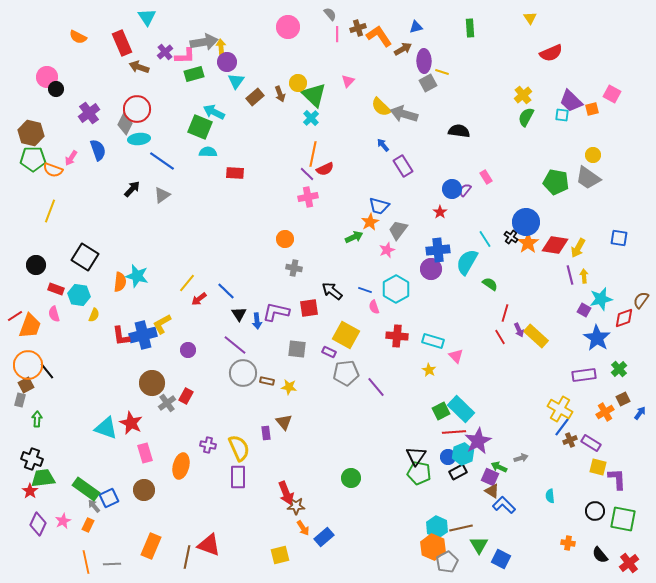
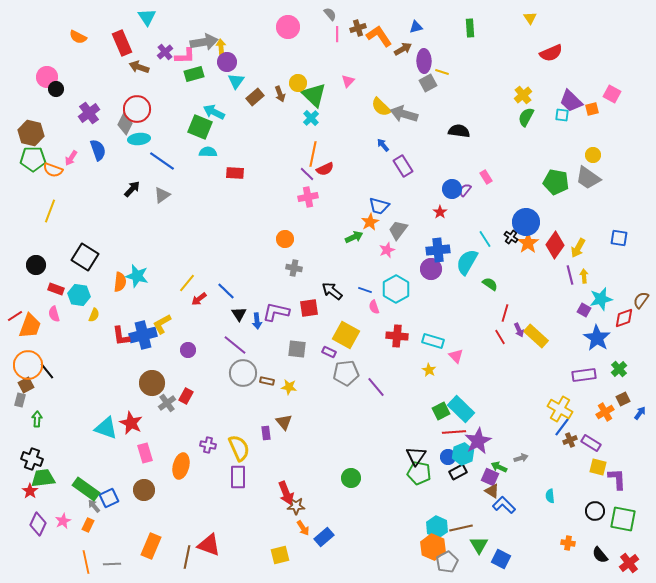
red diamond at (555, 245): rotated 64 degrees counterclockwise
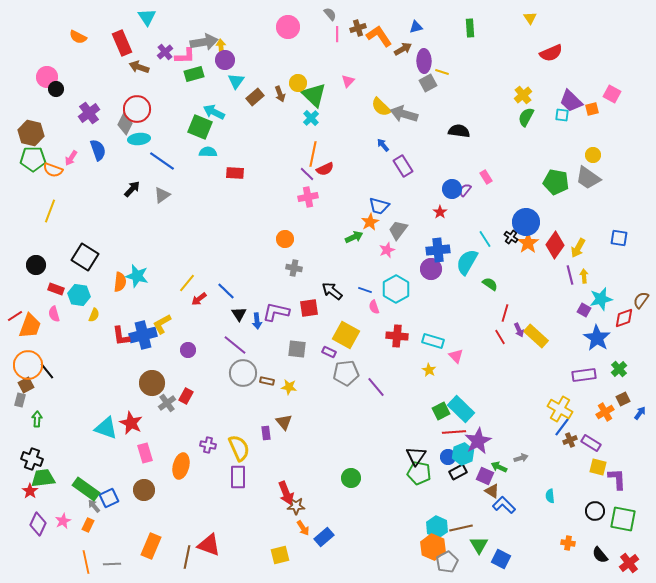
purple circle at (227, 62): moved 2 px left, 2 px up
purple square at (490, 477): moved 5 px left, 1 px up
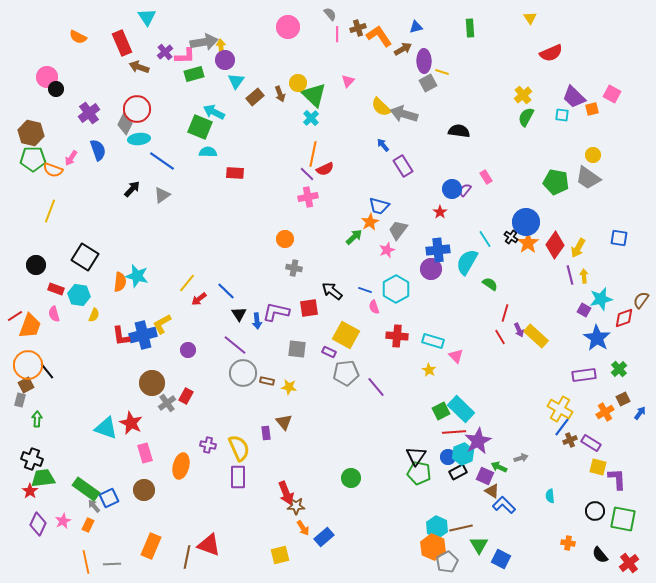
purple trapezoid at (571, 101): moved 3 px right, 4 px up
green arrow at (354, 237): rotated 18 degrees counterclockwise
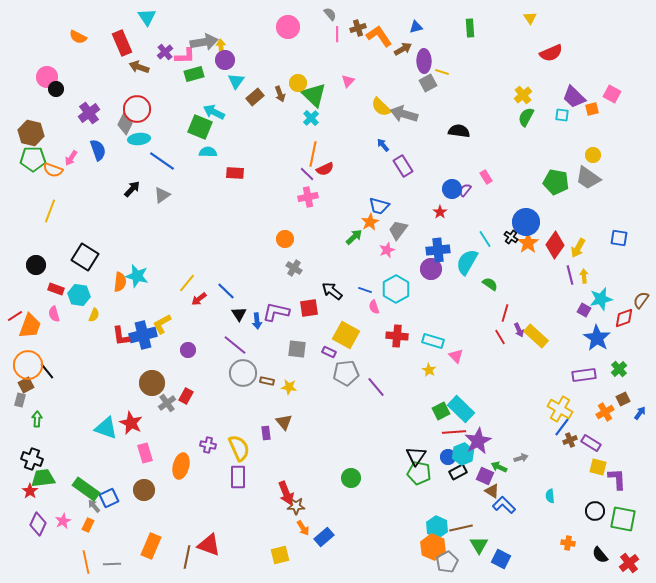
gray cross at (294, 268): rotated 21 degrees clockwise
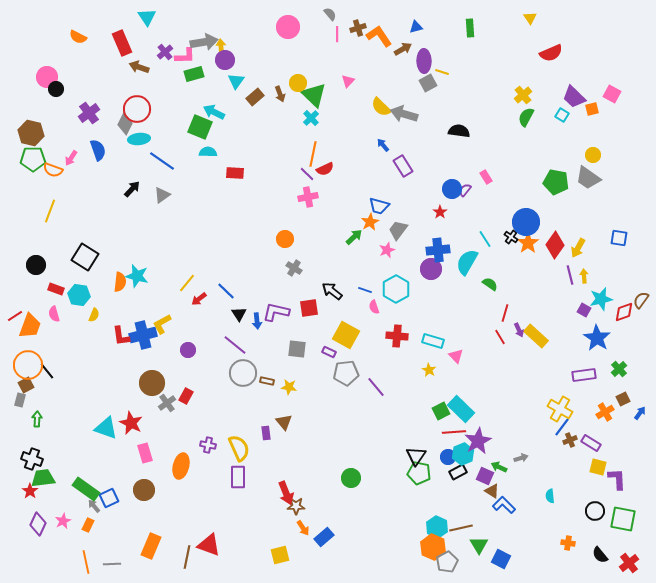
cyan square at (562, 115): rotated 24 degrees clockwise
red diamond at (624, 318): moved 6 px up
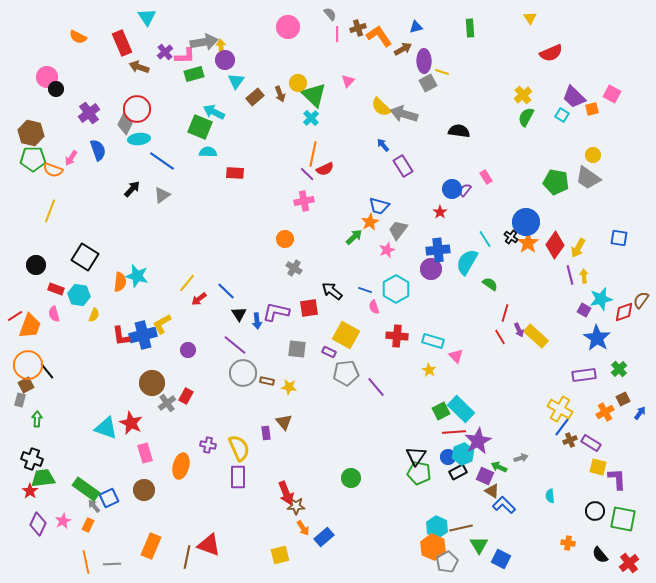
pink cross at (308, 197): moved 4 px left, 4 px down
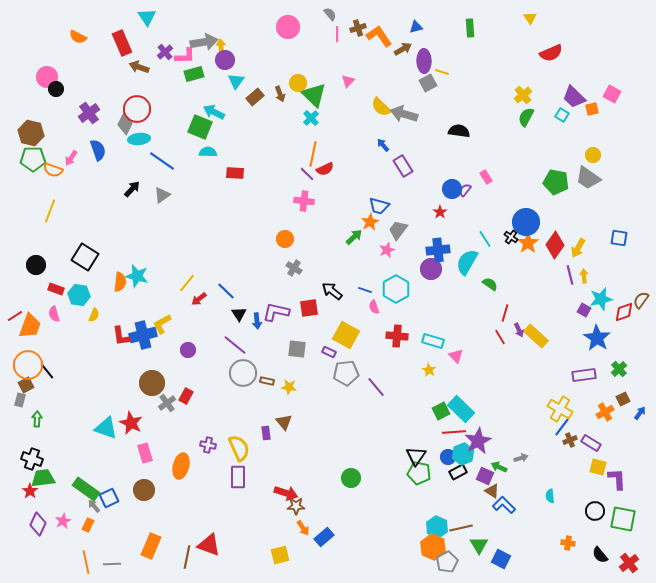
pink cross at (304, 201): rotated 18 degrees clockwise
red arrow at (286, 493): rotated 50 degrees counterclockwise
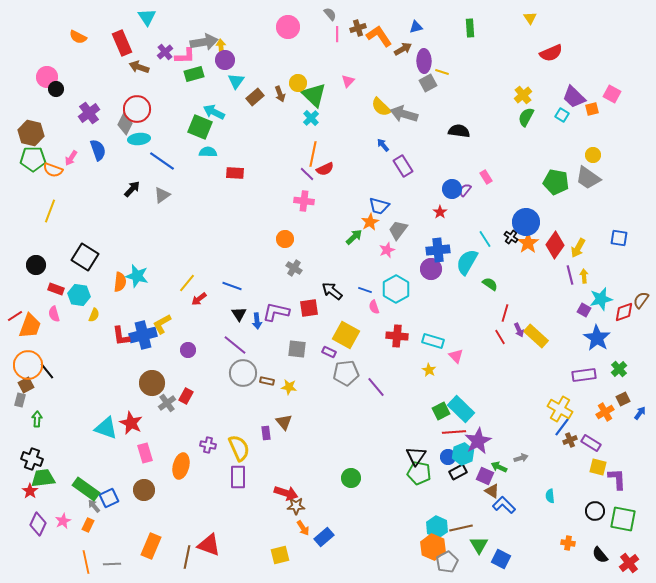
blue line at (226, 291): moved 6 px right, 5 px up; rotated 24 degrees counterclockwise
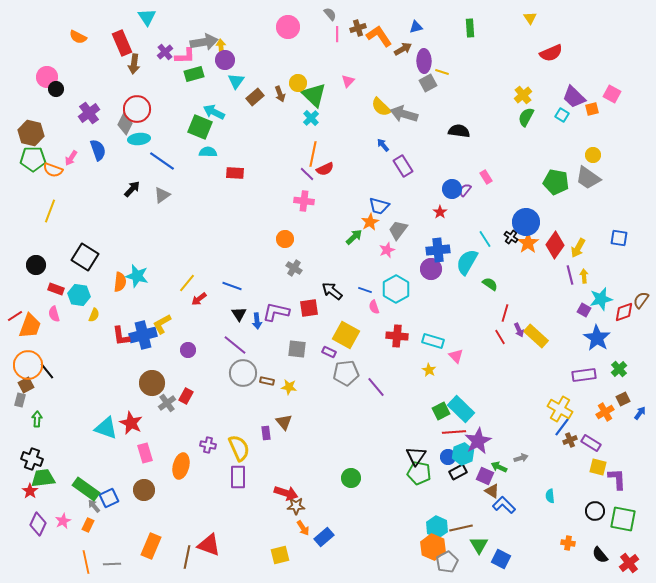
brown arrow at (139, 67): moved 5 px left, 3 px up; rotated 102 degrees counterclockwise
